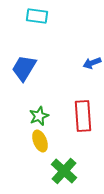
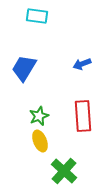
blue arrow: moved 10 px left, 1 px down
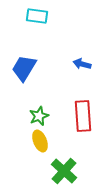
blue arrow: rotated 36 degrees clockwise
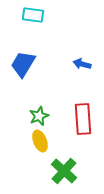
cyan rectangle: moved 4 px left, 1 px up
blue trapezoid: moved 1 px left, 4 px up
red rectangle: moved 3 px down
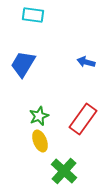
blue arrow: moved 4 px right, 2 px up
red rectangle: rotated 40 degrees clockwise
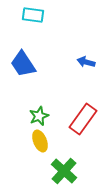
blue trapezoid: rotated 64 degrees counterclockwise
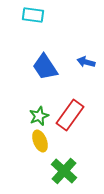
blue trapezoid: moved 22 px right, 3 px down
red rectangle: moved 13 px left, 4 px up
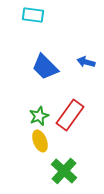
blue trapezoid: rotated 12 degrees counterclockwise
